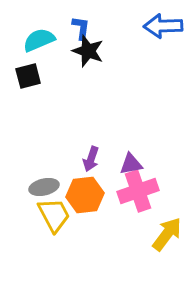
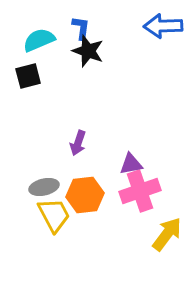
purple arrow: moved 13 px left, 16 px up
pink cross: moved 2 px right
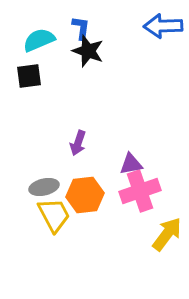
black square: moved 1 px right; rotated 8 degrees clockwise
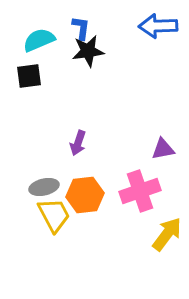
blue arrow: moved 5 px left
black star: rotated 28 degrees counterclockwise
purple triangle: moved 32 px right, 15 px up
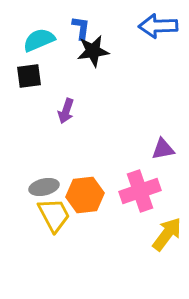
black star: moved 5 px right
purple arrow: moved 12 px left, 32 px up
